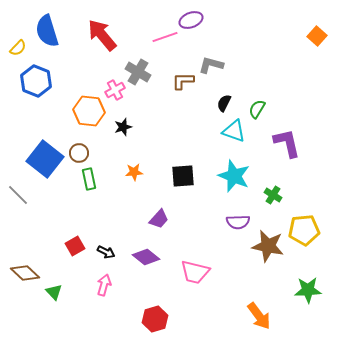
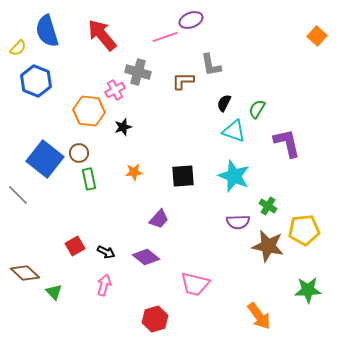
gray L-shape: rotated 115 degrees counterclockwise
gray cross: rotated 15 degrees counterclockwise
green cross: moved 5 px left, 11 px down
pink trapezoid: moved 12 px down
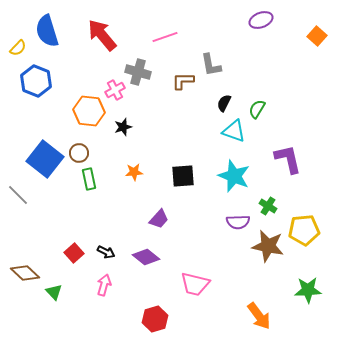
purple ellipse: moved 70 px right
purple L-shape: moved 1 px right, 16 px down
red square: moved 1 px left, 7 px down; rotated 12 degrees counterclockwise
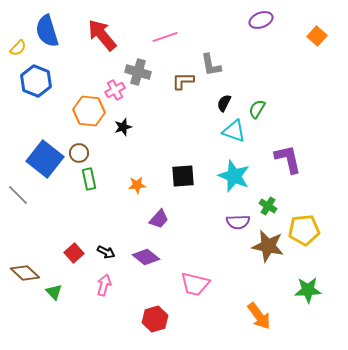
orange star: moved 3 px right, 13 px down
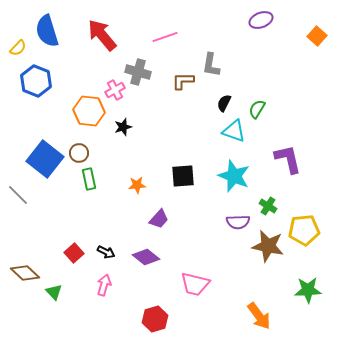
gray L-shape: rotated 20 degrees clockwise
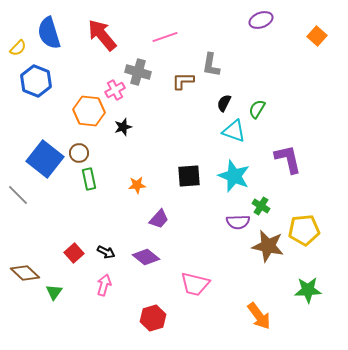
blue semicircle: moved 2 px right, 2 px down
black square: moved 6 px right
green cross: moved 7 px left
green triangle: rotated 18 degrees clockwise
red hexagon: moved 2 px left, 1 px up
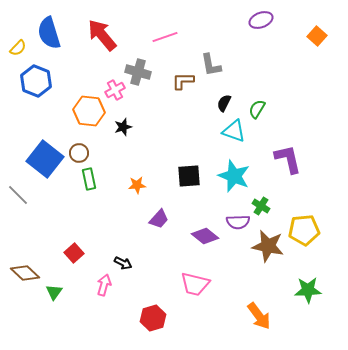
gray L-shape: rotated 20 degrees counterclockwise
black arrow: moved 17 px right, 11 px down
purple diamond: moved 59 px right, 21 px up
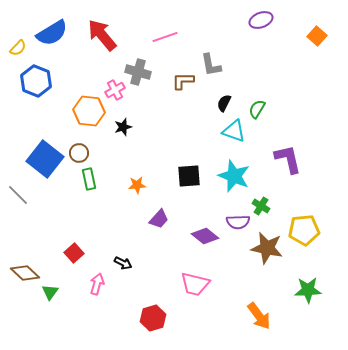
blue semicircle: moved 3 px right; rotated 104 degrees counterclockwise
brown star: moved 1 px left, 2 px down
pink arrow: moved 7 px left, 1 px up
green triangle: moved 4 px left
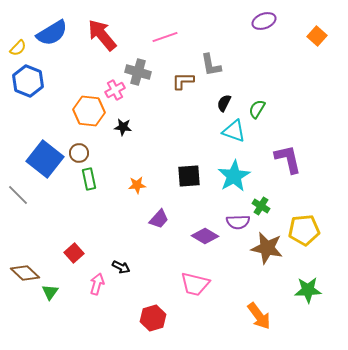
purple ellipse: moved 3 px right, 1 px down
blue hexagon: moved 8 px left
black star: rotated 24 degrees clockwise
cyan star: rotated 20 degrees clockwise
purple diamond: rotated 8 degrees counterclockwise
black arrow: moved 2 px left, 4 px down
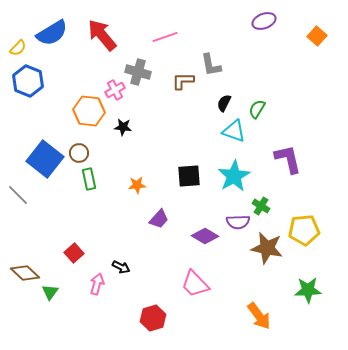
pink trapezoid: rotated 32 degrees clockwise
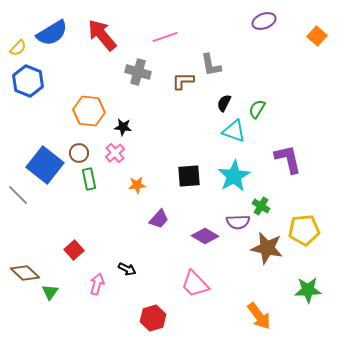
pink cross: moved 63 px down; rotated 12 degrees counterclockwise
blue square: moved 6 px down
red square: moved 3 px up
black arrow: moved 6 px right, 2 px down
